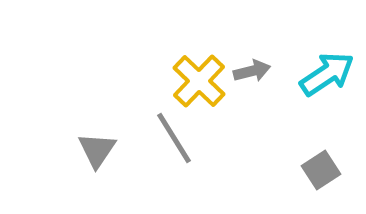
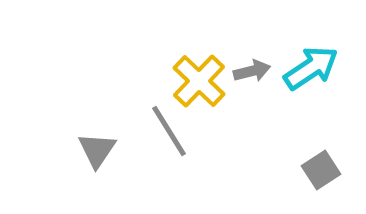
cyan arrow: moved 16 px left, 6 px up
gray line: moved 5 px left, 7 px up
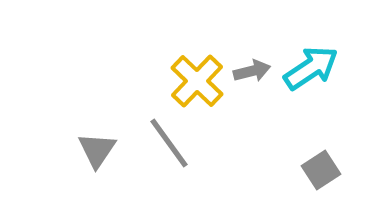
yellow cross: moved 2 px left
gray line: moved 12 px down; rotated 4 degrees counterclockwise
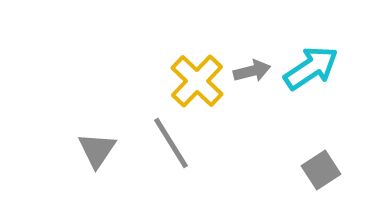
gray line: moved 2 px right; rotated 4 degrees clockwise
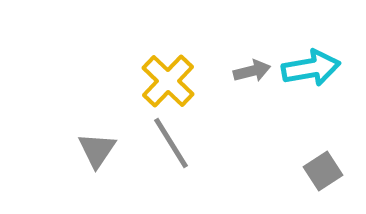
cyan arrow: rotated 24 degrees clockwise
yellow cross: moved 29 px left
gray square: moved 2 px right, 1 px down
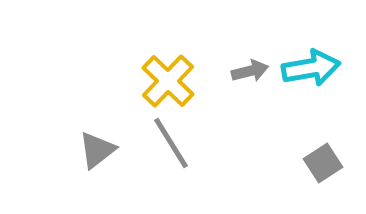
gray arrow: moved 2 px left
gray triangle: rotated 18 degrees clockwise
gray square: moved 8 px up
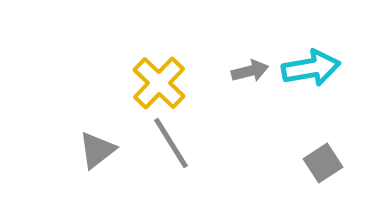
yellow cross: moved 9 px left, 2 px down
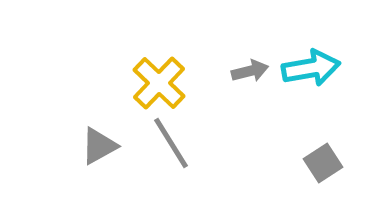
gray triangle: moved 2 px right, 4 px up; rotated 9 degrees clockwise
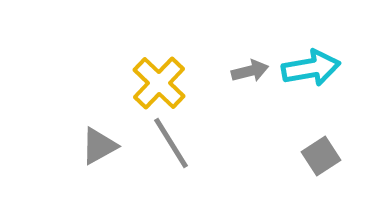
gray square: moved 2 px left, 7 px up
